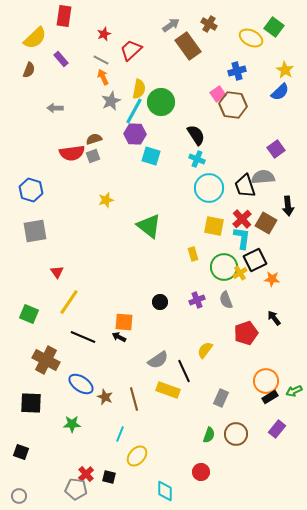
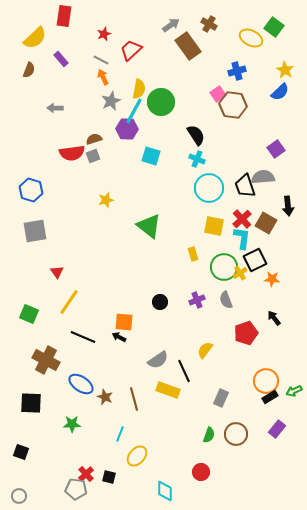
purple hexagon at (135, 134): moved 8 px left, 5 px up
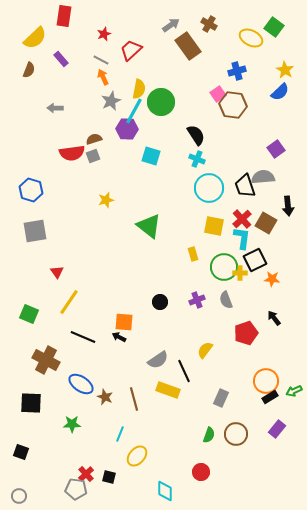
yellow cross at (240, 273): rotated 32 degrees clockwise
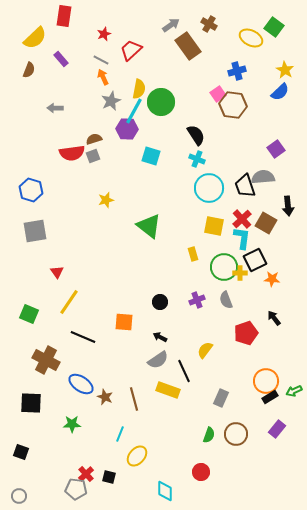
black arrow at (119, 337): moved 41 px right
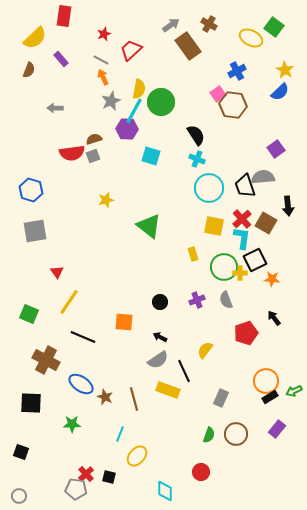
blue cross at (237, 71): rotated 12 degrees counterclockwise
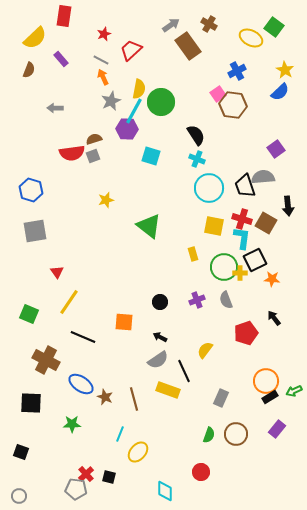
red cross at (242, 219): rotated 30 degrees counterclockwise
yellow ellipse at (137, 456): moved 1 px right, 4 px up
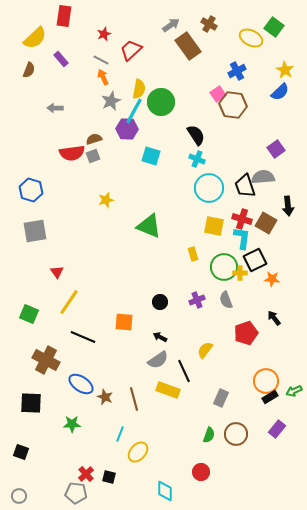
green triangle at (149, 226): rotated 16 degrees counterclockwise
gray pentagon at (76, 489): moved 4 px down
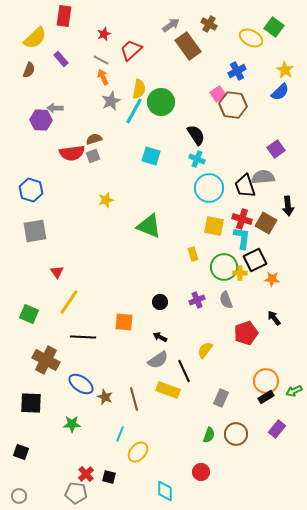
purple hexagon at (127, 129): moved 86 px left, 9 px up
black line at (83, 337): rotated 20 degrees counterclockwise
black rectangle at (270, 397): moved 4 px left
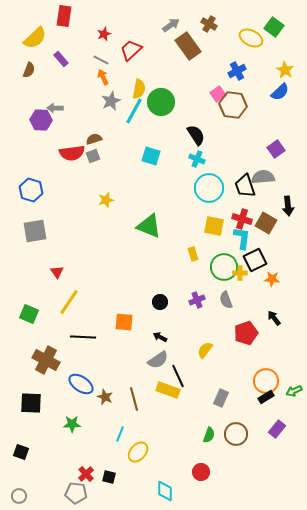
black line at (184, 371): moved 6 px left, 5 px down
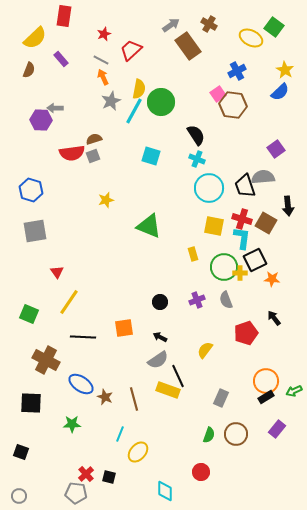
orange square at (124, 322): moved 6 px down; rotated 12 degrees counterclockwise
